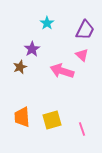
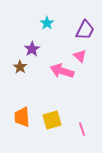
pink triangle: moved 2 px left, 1 px down
brown star: rotated 16 degrees counterclockwise
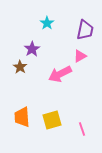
purple trapezoid: rotated 15 degrees counterclockwise
pink triangle: rotated 48 degrees clockwise
pink arrow: moved 2 px left, 3 px down; rotated 45 degrees counterclockwise
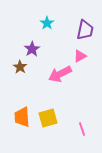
yellow square: moved 4 px left, 2 px up
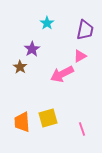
pink arrow: moved 2 px right
orange trapezoid: moved 5 px down
